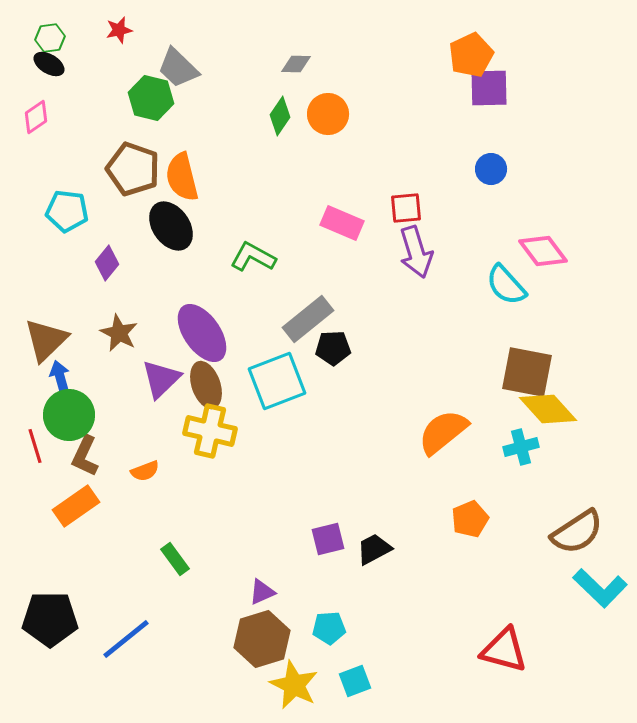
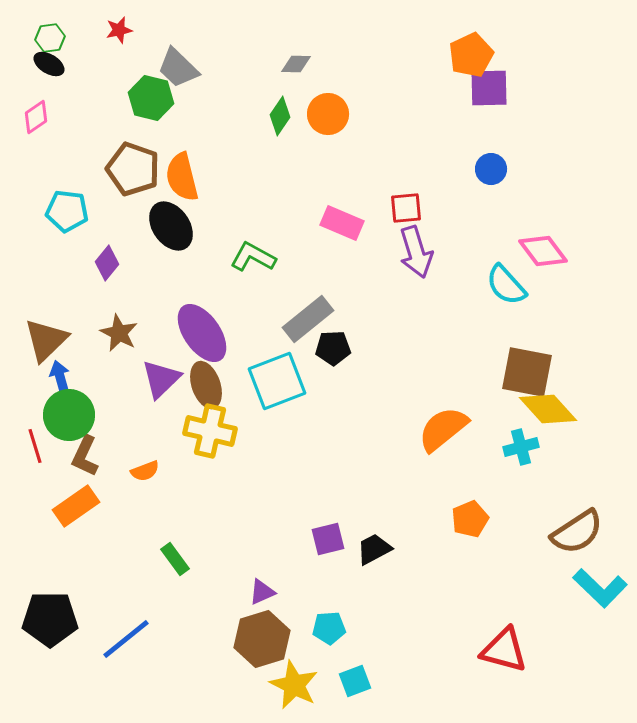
orange semicircle at (443, 432): moved 3 px up
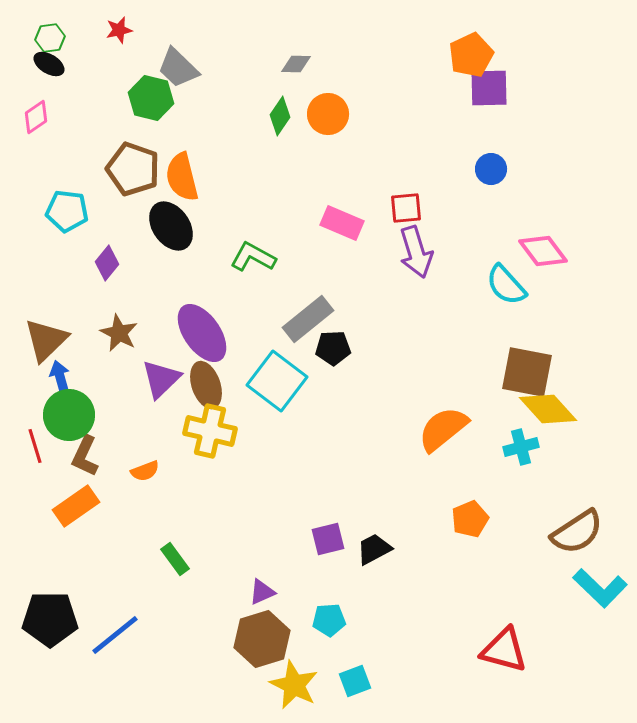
cyan square at (277, 381): rotated 32 degrees counterclockwise
cyan pentagon at (329, 628): moved 8 px up
blue line at (126, 639): moved 11 px left, 4 px up
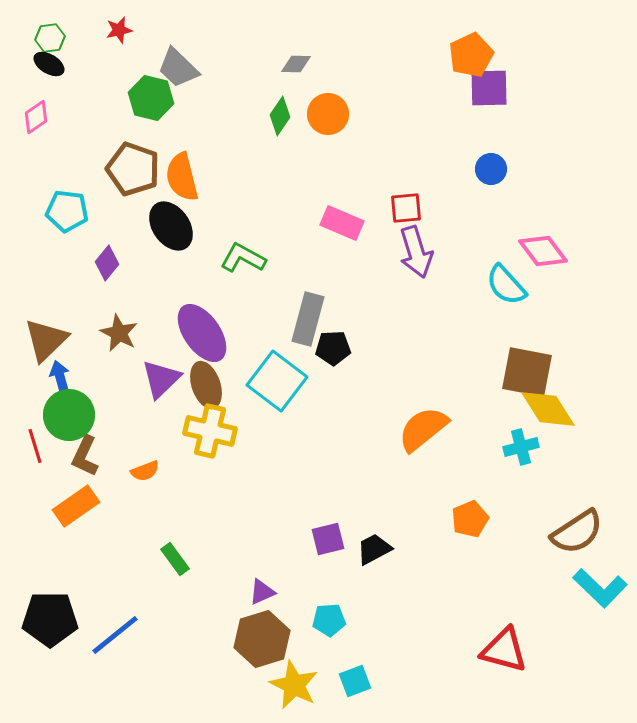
green L-shape at (253, 257): moved 10 px left, 1 px down
gray rectangle at (308, 319): rotated 36 degrees counterclockwise
yellow diamond at (548, 409): rotated 10 degrees clockwise
orange semicircle at (443, 429): moved 20 px left
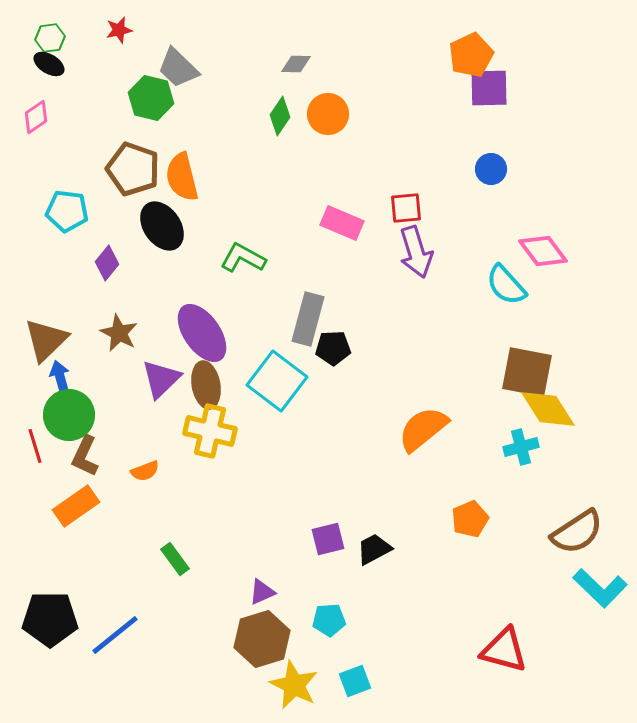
black ellipse at (171, 226): moved 9 px left
brown ellipse at (206, 385): rotated 9 degrees clockwise
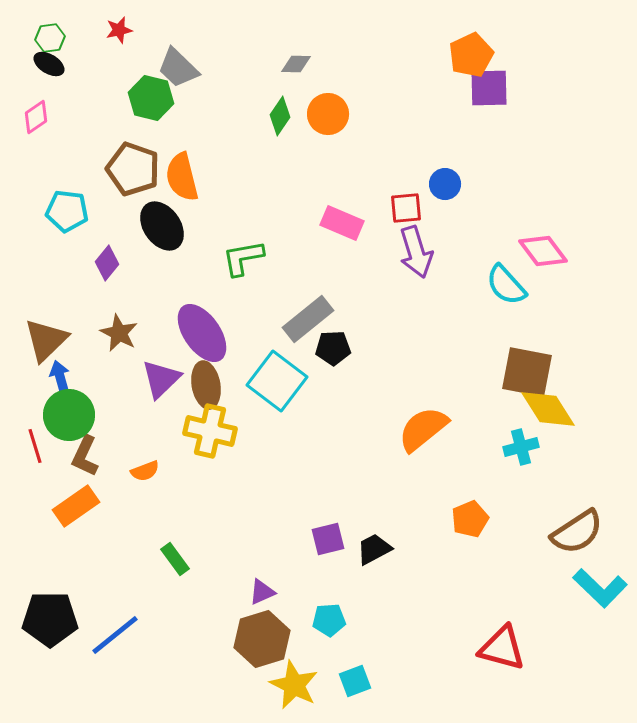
blue circle at (491, 169): moved 46 px left, 15 px down
green L-shape at (243, 258): rotated 39 degrees counterclockwise
gray rectangle at (308, 319): rotated 36 degrees clockwise
red triangle at (504, 650): moved 2 px left, 2 px up
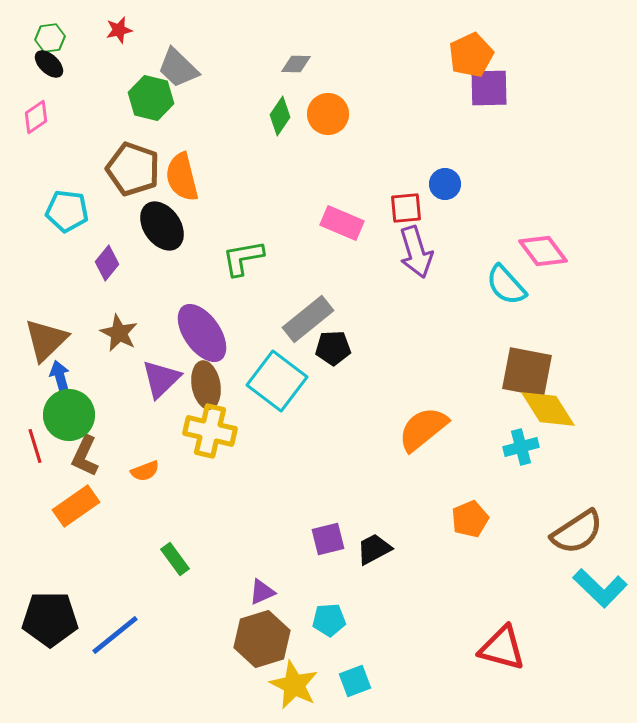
black ellipse at (49, 64): rotated 12 degrees clockwise
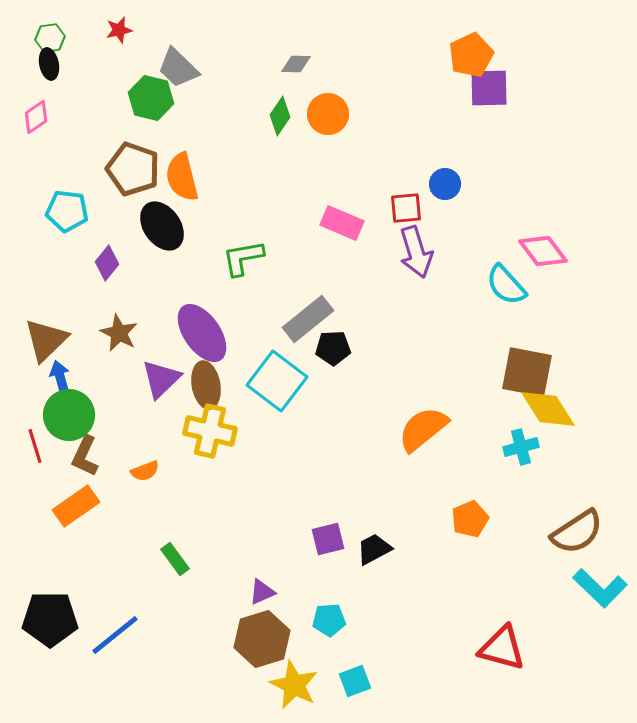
black ellipse at (49, 64): rotated 36 degrees clockwise
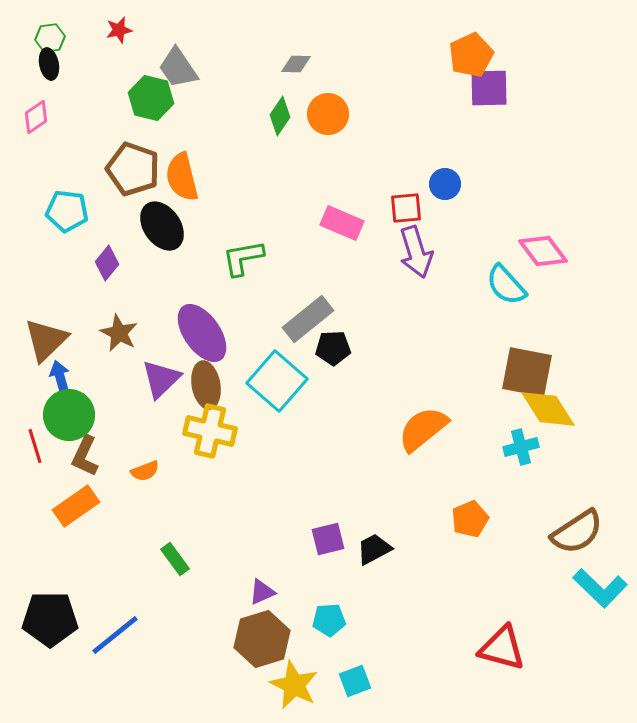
gray trapezoid at (178, 68): rotated 12 degrees clockwise
cyan square at (277, 381): rotated 4 degrees clockwise
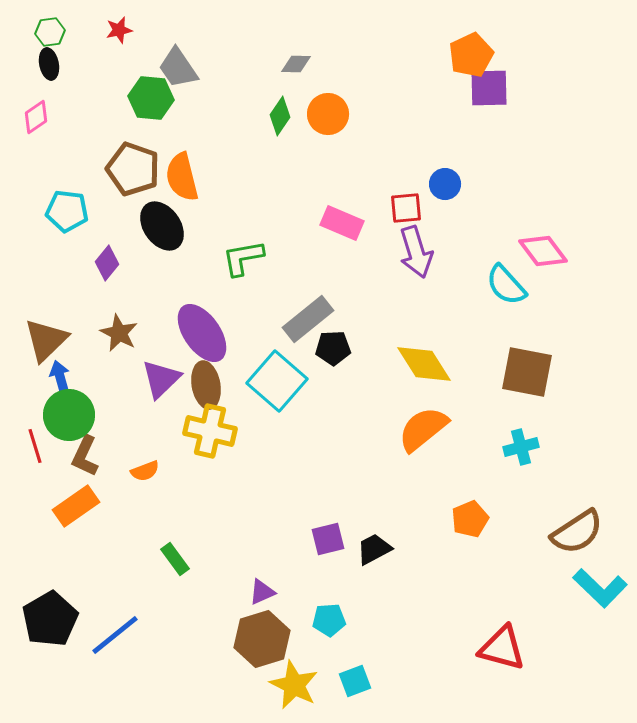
green hexagon at (50, 38): moved 6 px up
green hexagon at (151, 98): rotated 9 degrees counterclockwise
yellow diamond at (548, 409): moved 124 px left, 45 px up
black pentagon at (50, 619): rotated 30 degrees counterclockwise
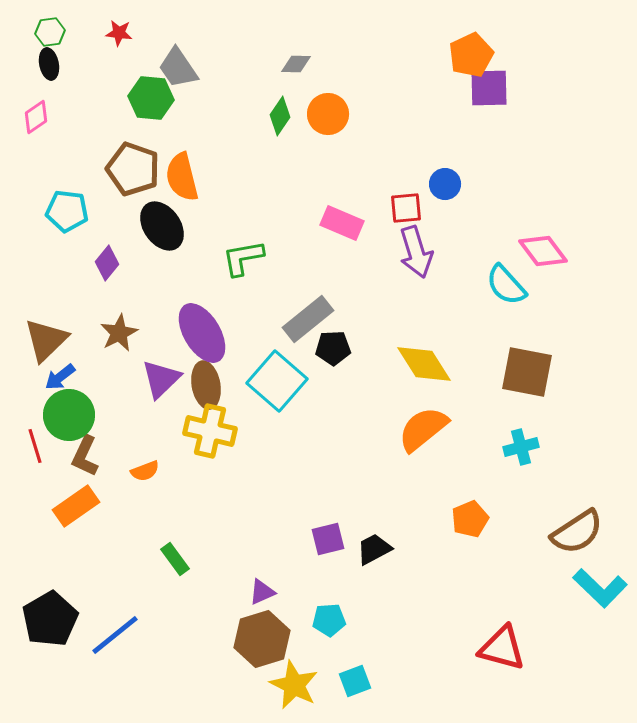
red star at (119, 30): moved 3 px down; rotated 20 degrees clockwise
brown star at (119, 333): rotated 18 degrees clockwise
purple ellipse at (202, 333): rotated 4 degrees clockwise
blue arrow at (60, 377): rotated 112 degrees counterclockwise
